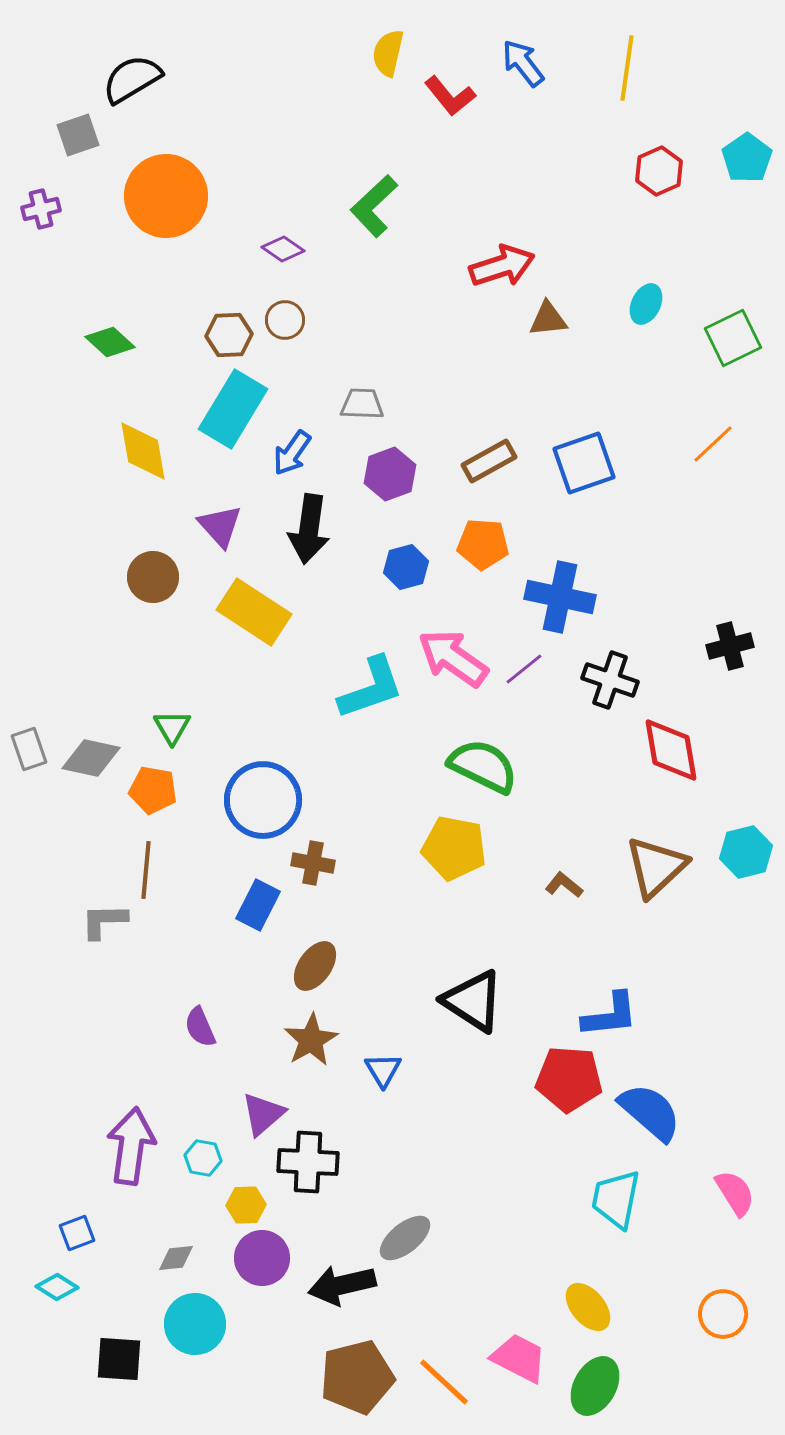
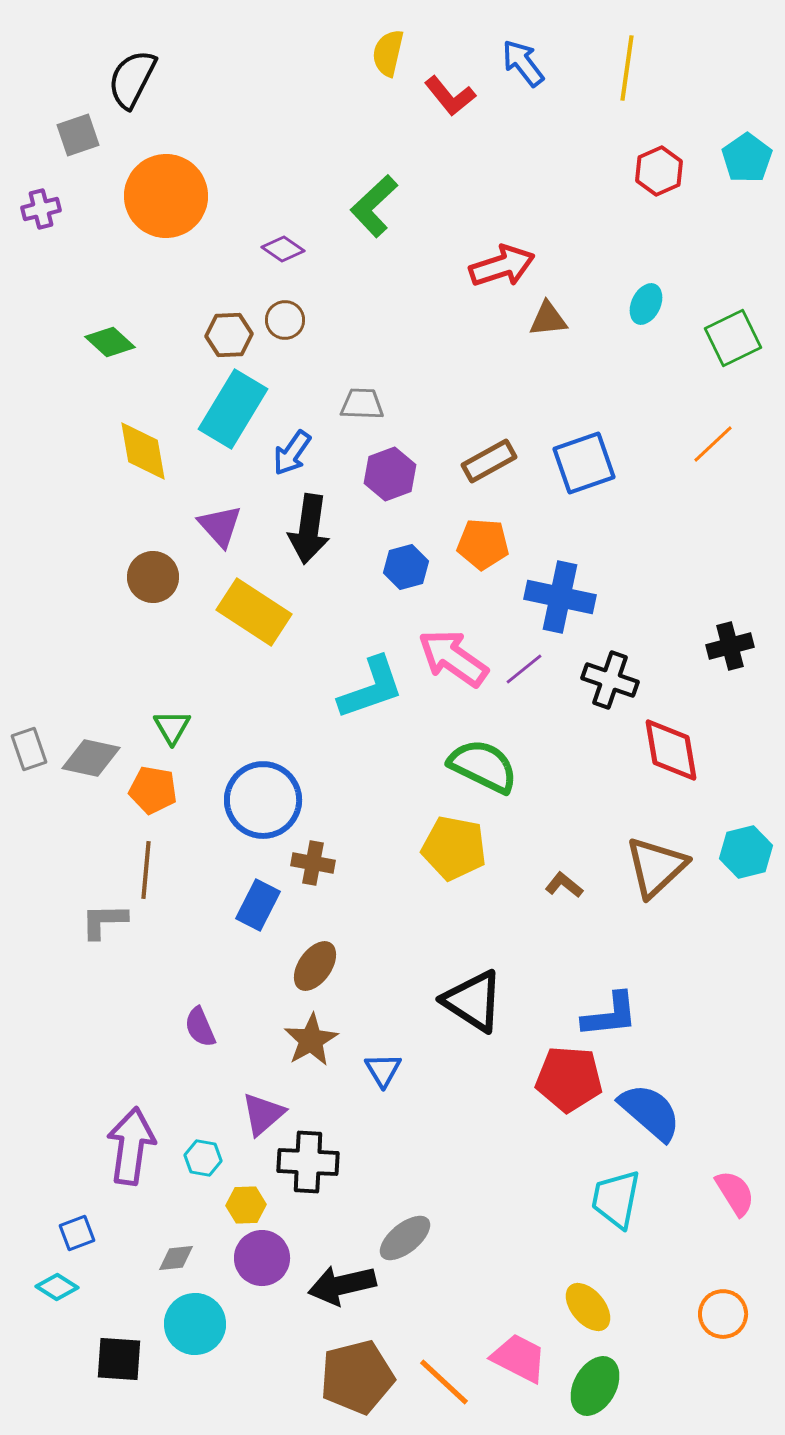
black semicircle at (132, 79): rotated 32 degrees counterclockwise
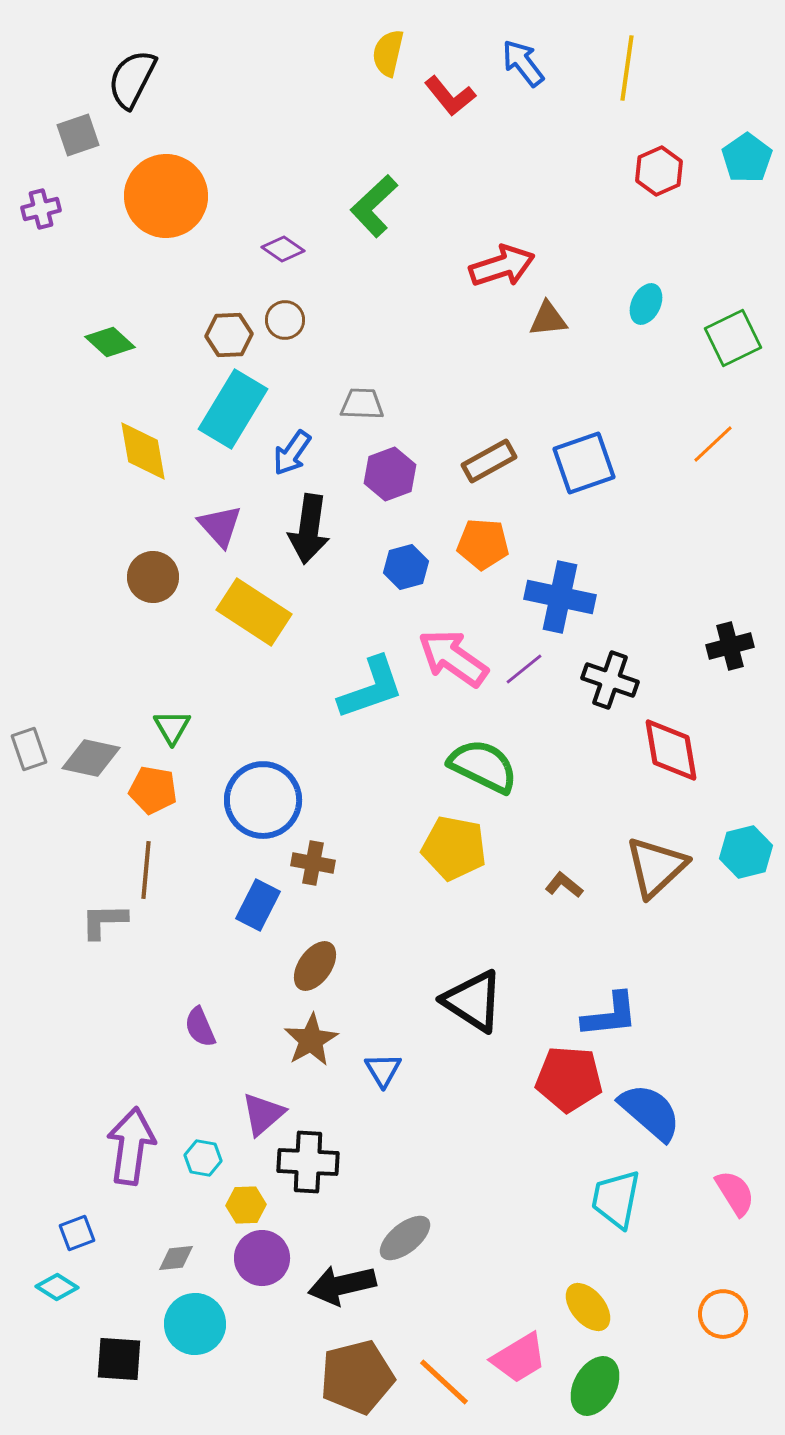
pink trapezoid at (519, 1358): rotated 122 degrees clockwise
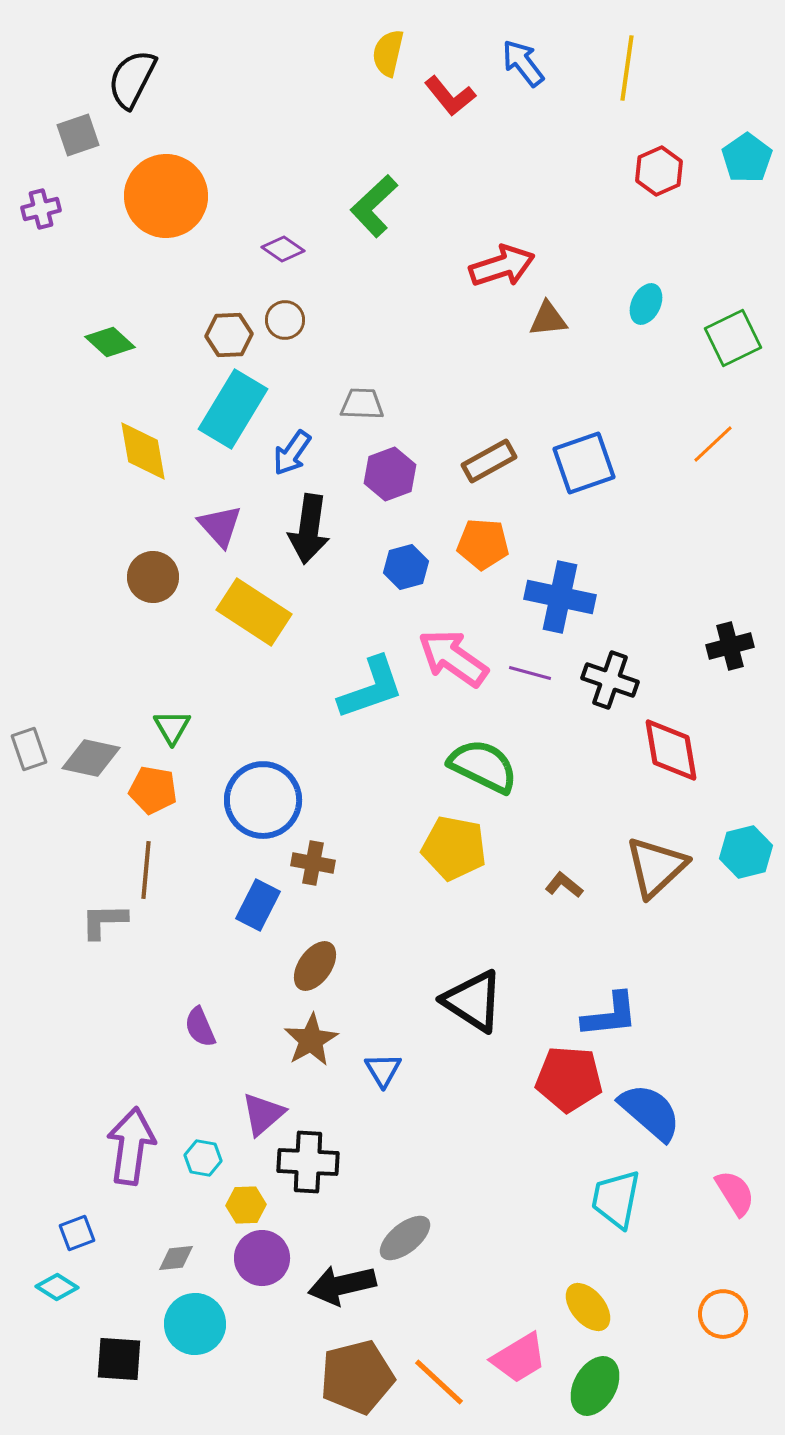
purple line at (524, 669): moved 6 px right, 4 px down; rotated 54 degrees clockwise
orange line at (444, 1382): moved 5 px left
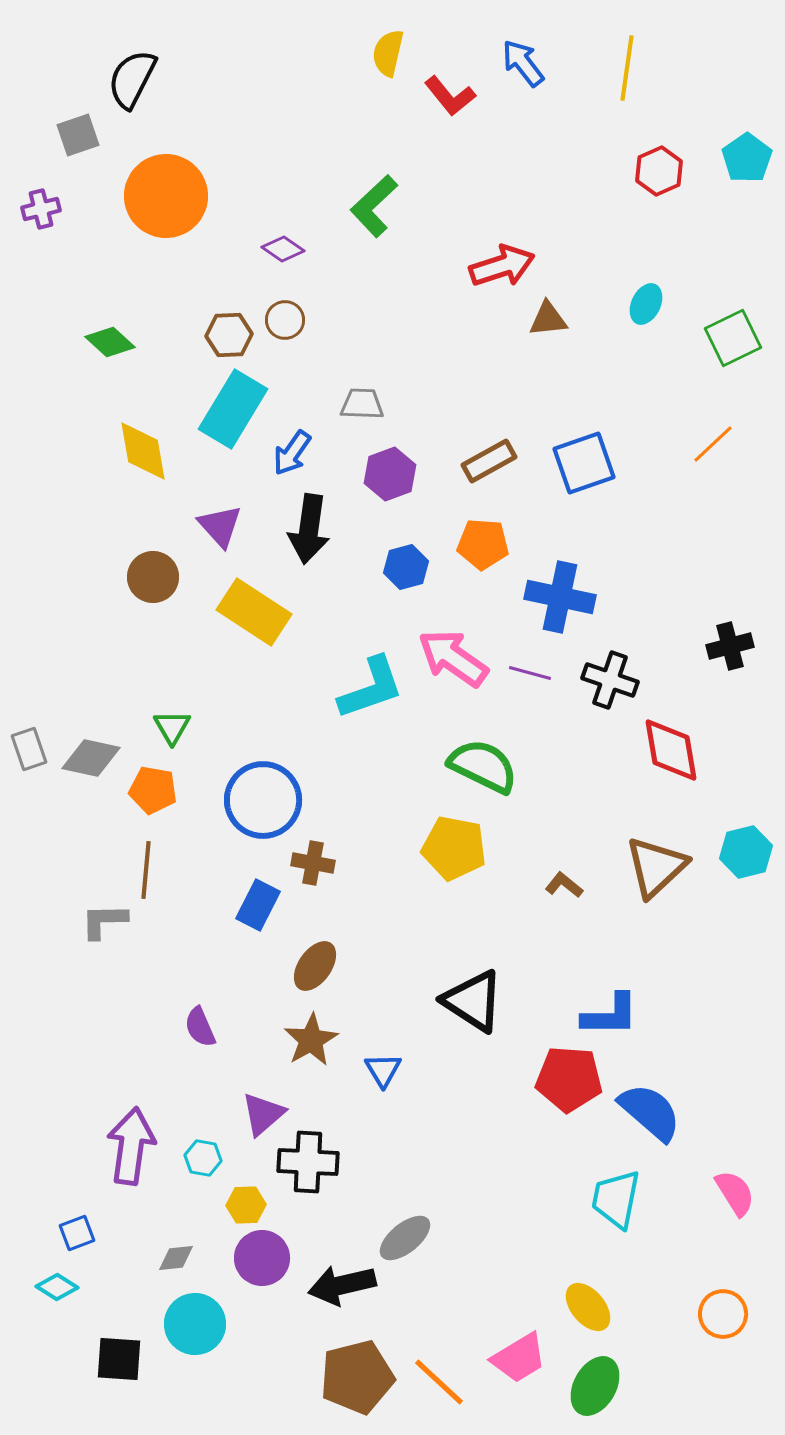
blue L-shape at (610, 1015): rotated 6 degrees clockwise
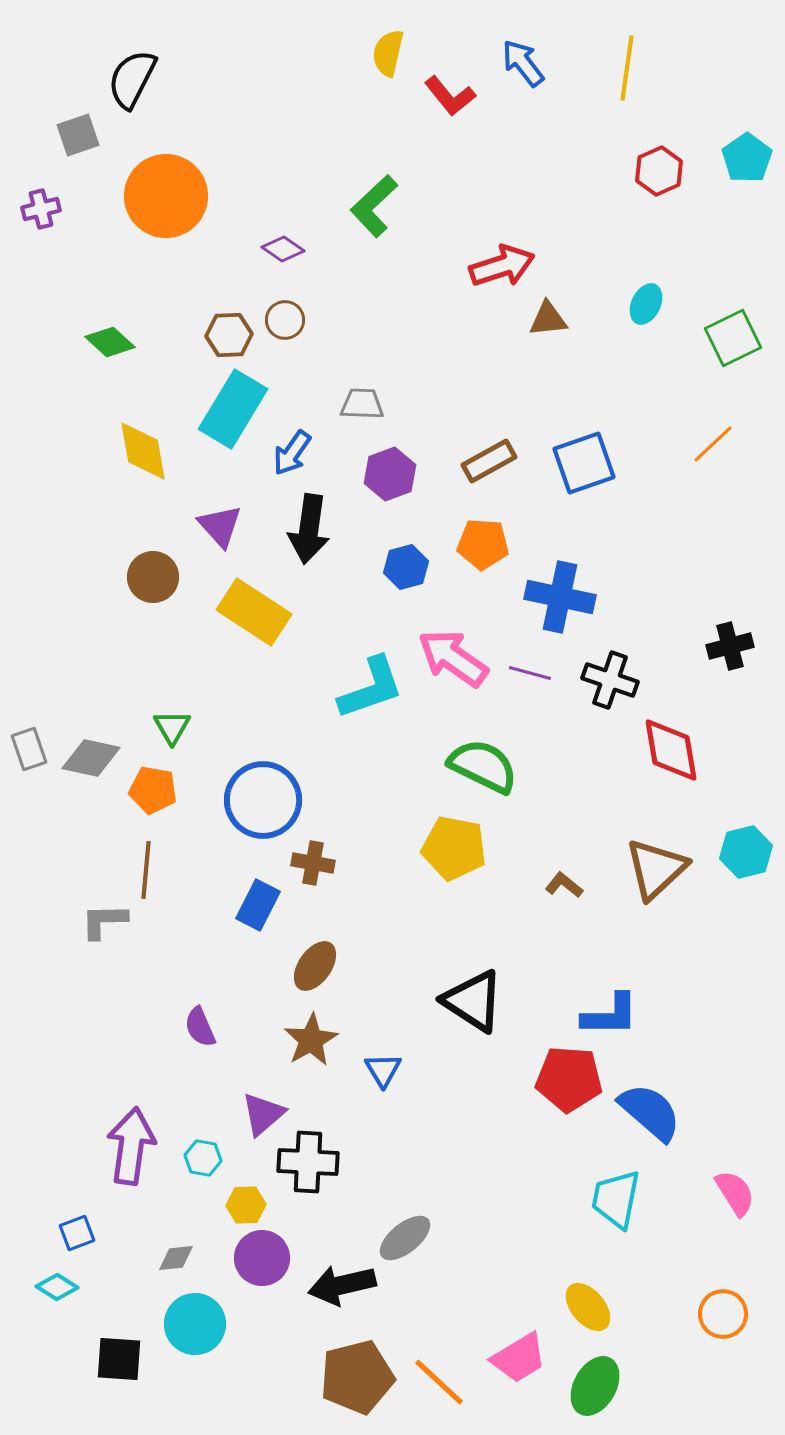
brown triangle at (656, 867): moved 2 px down
